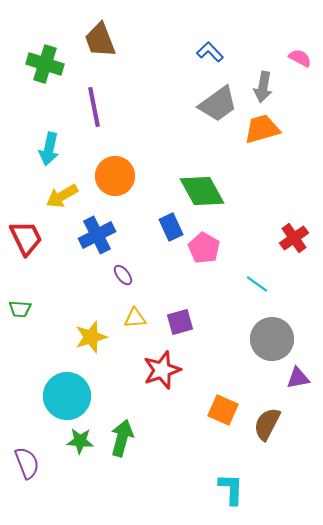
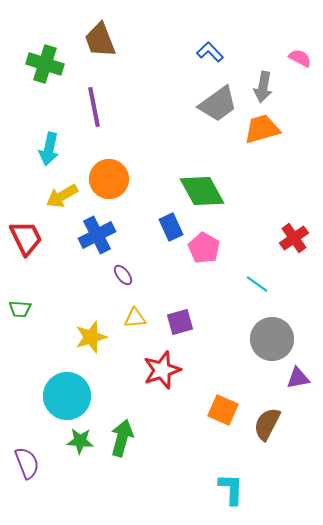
orange circle: moved 6 px left, 3 px down
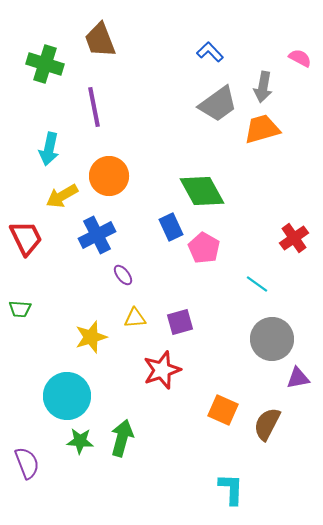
orange circle: moved 3 px up
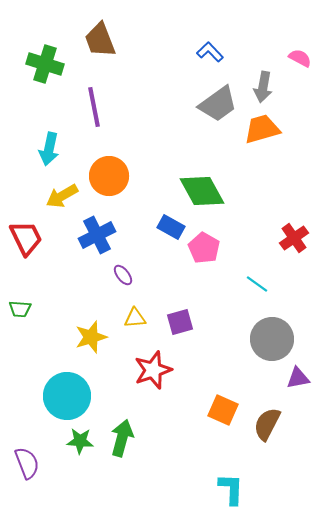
blue rectangle: rotated 36 degrees counterclockwise
red star: moved 9 px left
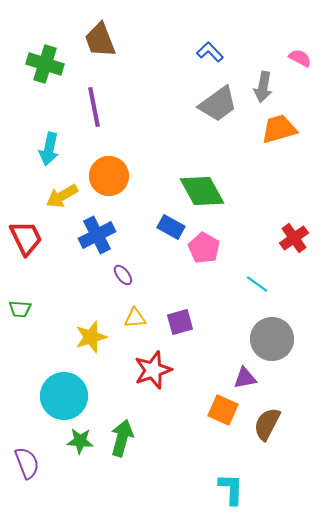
orange trapezoid: moved 17 px right
purple triangle: moved 53 px left
cyan circle: moved 3 px left
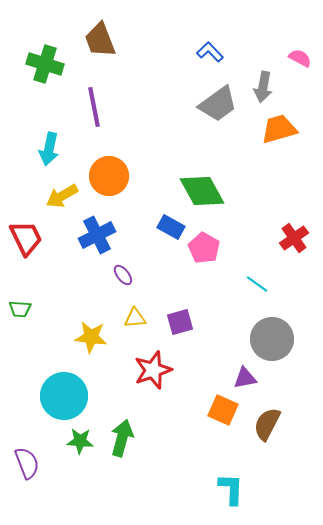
yellow star: rotated 24 degrees clockwise
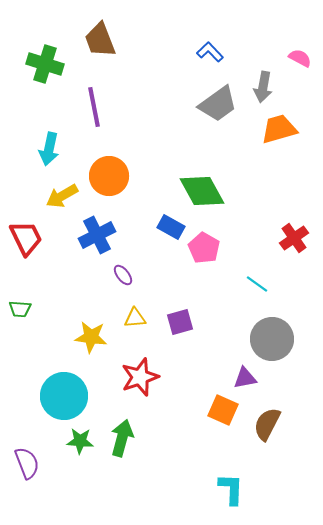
red star: moved 13 px left, 7 px down
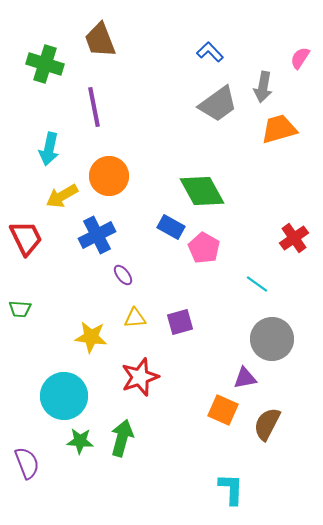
pink semicircle: rotated 85 degrees counterclockwise
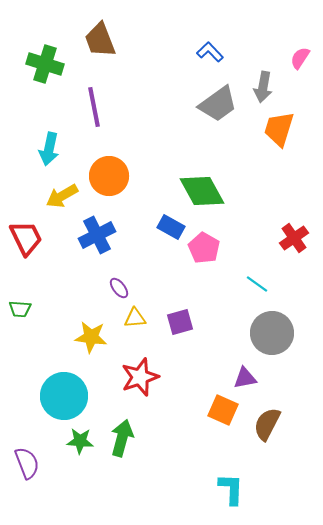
orange trapezoid: rotated 57 degrees counterclockwise
purple ellipse: moved 4 px left, 13 px down
gray circle: moved 6 px up
